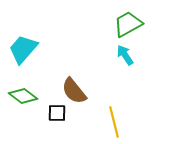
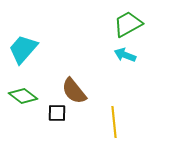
cyan arrow: rotated 35 degrees counterclockwise
yellow line: rotated 8 degrees clockwise
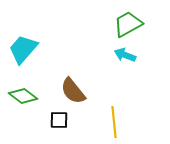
brown semicircle: moved 1 px left
black square: moved 2 px right, 7 px down
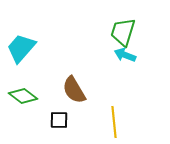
green trapezoid: moved 5 px left, 8 px down; rotated 44 degrees counterclockwise
cyan trapezoid: moved 2 px left, 1 px up
brown semicircle: moved 1 px right, 1 px up; rotated 8 degrees clockwise
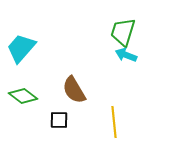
cyan arrow: moved 1 px right
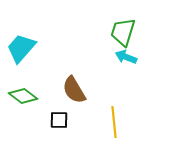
cyan arrow: moved 2 px down
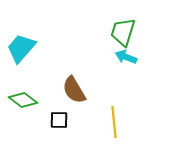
green diamond: moved 4 px down
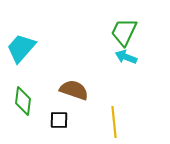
green trapezoid: moved 1 px right; rotated 8 degrees clockwise
brown semicircle: rotated 140 degrees clockwise
green diamond: moved 1 px down; rotated 60 degrees clockwise
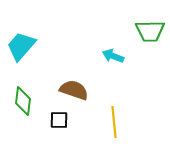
green trapezoid: moved 26 px right, 1 px up; rotated 116 degrees counterclockwise
cyan trapezoid: moved 2 px up
cyan arrow: moved 13 px left, 1 px up
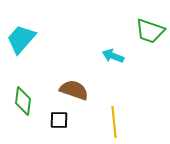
green trapezoid: rotated 20 degrees clockwise
cyan trapezoid: moved 7 px up
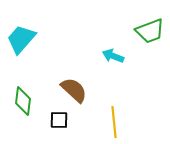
green trapezoid: rotated 40 degrees counterclockwise
brown semicircle: rotated 24 degrees clockwise
